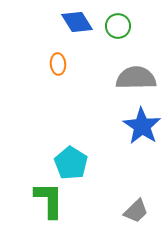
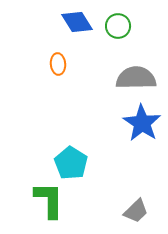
blue star: moved 3 px up
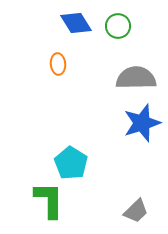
blue diamond: moved 1 px left, 1 px down
blue star: rotated 21 degrees clockwise
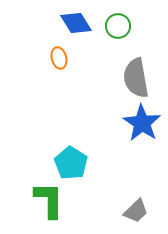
orange ellipse: moved 1 px right, 6 px up; rotated 10 degrees counterclockwise
gray semicircle: rotated 99 degrees counterclockwise
blue star: rotated 21 degrees counterclockwise
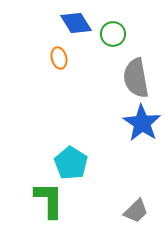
green circle: moved 5 px left, 8 px down
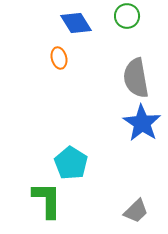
green circle: moved 14 px right, 18 px up
green L-shape: moved 2 px left
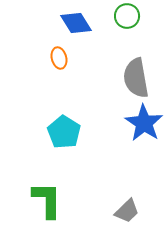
blue star: moved 2 px right
cyan pentagon: moved 7 px left, 31 px up
gray trapezoid: moved 9 px left
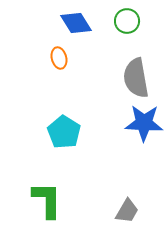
green circle: moved 5 px down
blue star: rotated 30 degrees counterclockwise
gray trapezoid: rotated 16 degrees counterclockwise
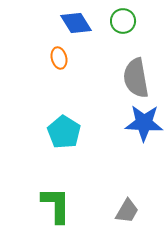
green circle: moved 4 px left
green L-shape: moved 9 px right, 5 px down
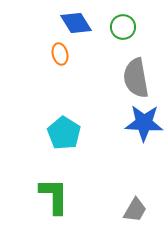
green circle: moved 6 px down
orange ellipse: moved 1 px right, 4 px up
cyan pentagon: moved 1 px down
green L-shape: moved 2 px left, 9 px up
gray trapezoid: moved 8 px right, 1 px up
